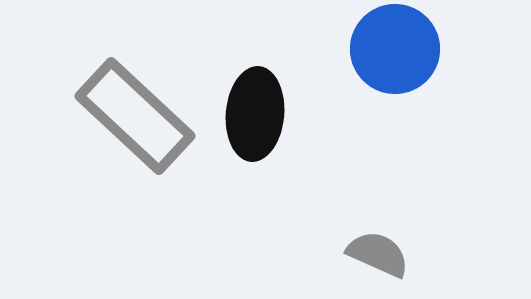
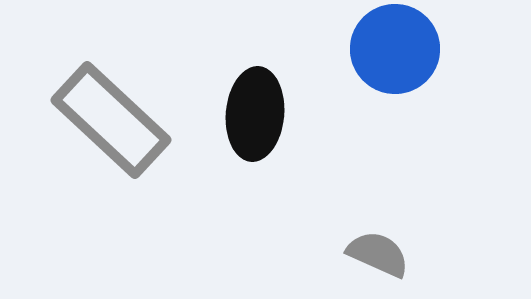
gray rectangle: moved 24 px left, 4 px down
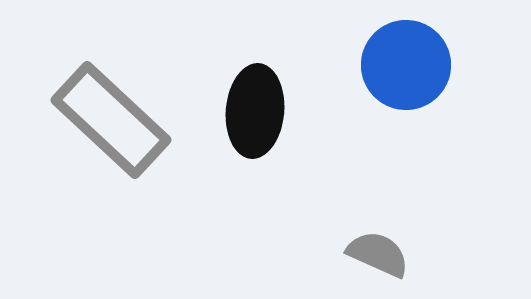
blue circle: moved 11 px right, 16 px down
black ellipse: moved 3 px up
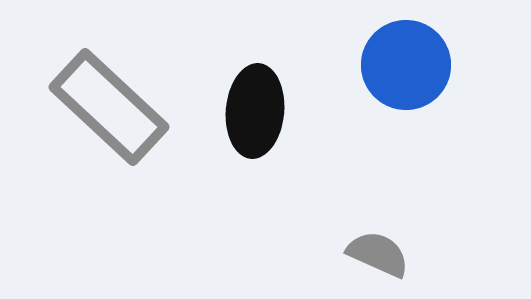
gray rectangle: moved 2 px left, 13 px up
